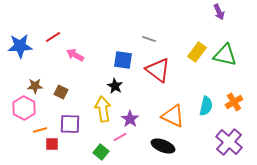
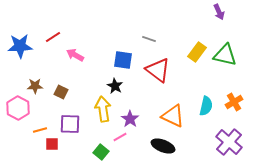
pink hexagon: moved 6 px left
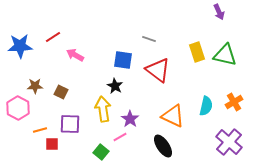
yellow rectangle: rotated 54 degrees counterclockwise
black ellipse: rotated 35 degrees clockwise
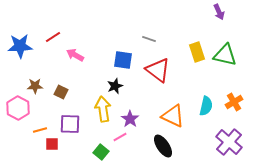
black star: rotated 21 degrees clockwise
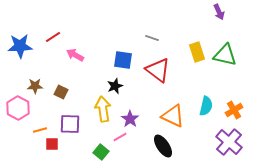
gray line: moved 3 px right, 1 px up
orange cross: moved 8 px down
